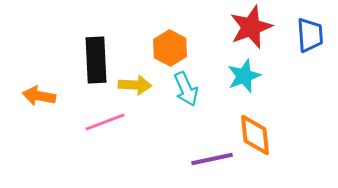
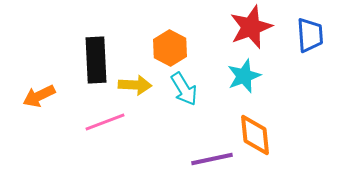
cyan arrow: moved 2 px left; rotated 8 degrees counterclockwise
orange arrow: rotated 36 degrees counterclockwise
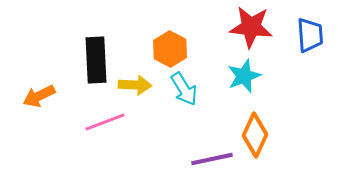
red star: rotated 27 degrees clockwise
orange hexagon: moved 1 px down
orange diamond: rotated 30 degrees clockwise
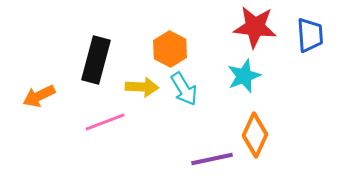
red star: moved 4 px right
black rectangle: rotated 18 degrees clockwise
yellow arrow: moved 7 px right, 2 px down
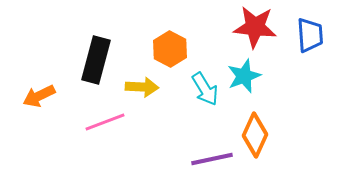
cyan arrow: moved 21 px right
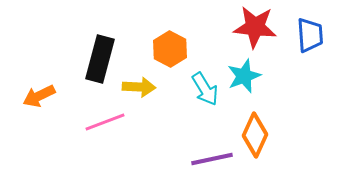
black rectangle: moved 4 px right, 1 px up
yellow arrow: moved 3 px left
